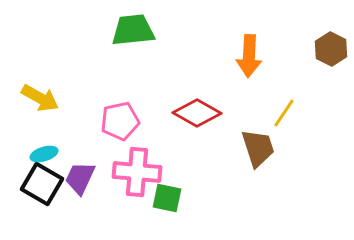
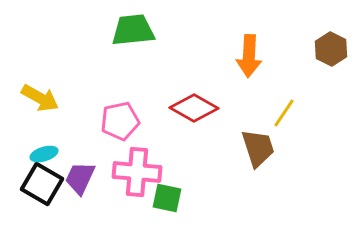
red diamond: moved 3 px left, 5 px up
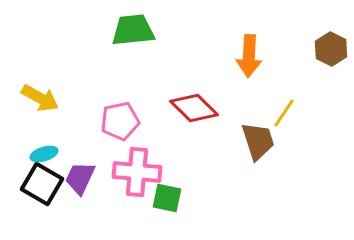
red diamond: rotated 15 degrees clockwise
brown trapezoid: moved 7 px up
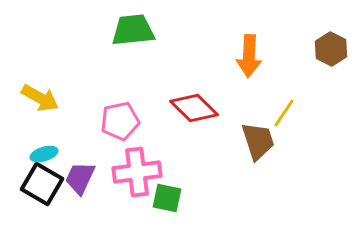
pink cross: rotated 12 degrees counterclockwise
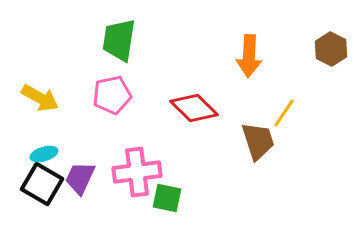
green trapezoid: moved 14 px left, 10 px down; rotated 75 degrees counterclockwise
pink pentagon: moved 8 px left, 26 px up
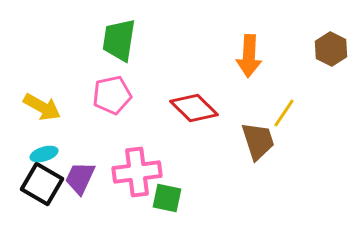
yellow arrow: moved 2 px right, 9 px down
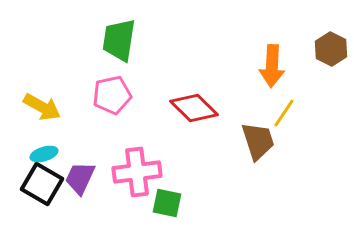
orange arrow: moved 23 px right, 10 px down
green square: moved 5 px down
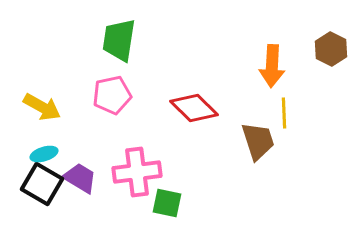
yellow line: rotated 36 degrees counterclockwise
purple trapezoid: rotated 96 degrees clockwise
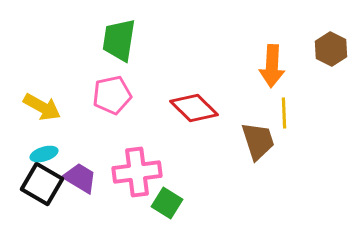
green square: rotated 20 degrees clockwise
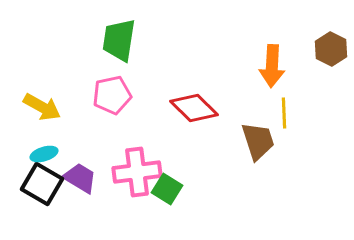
green square: moved 14 px up
